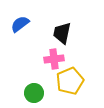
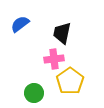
yellow pentagon: rotated 12 degrees counterclockwise
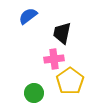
blue semicircle: moved 8 px right, 8 px up
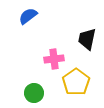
black trapezoid: moved 25 px right, 6 px down
yellow pentagon: moved 6 px right, 1 px down
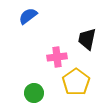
pink cross: moved 3 px right, 2 px up
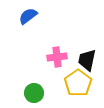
black trapezoid: moved 21 px down
yellow pentagon: moved 2 px right, 1 px down
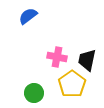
pink cross: rotated 18 degrees clockwise
yellow pentagon: moved 6 px left, 1 px down
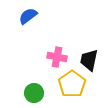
black trapezoid: moved 2 px right
